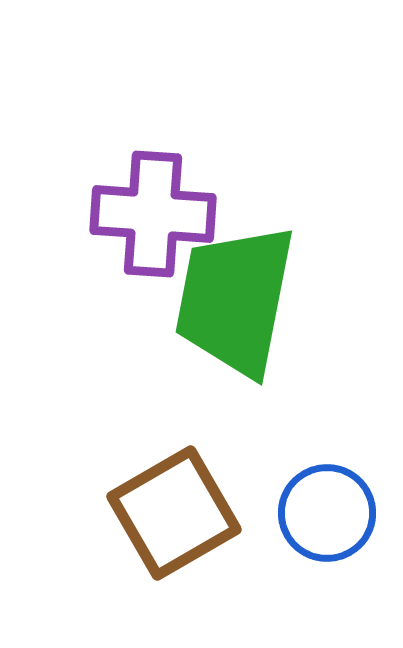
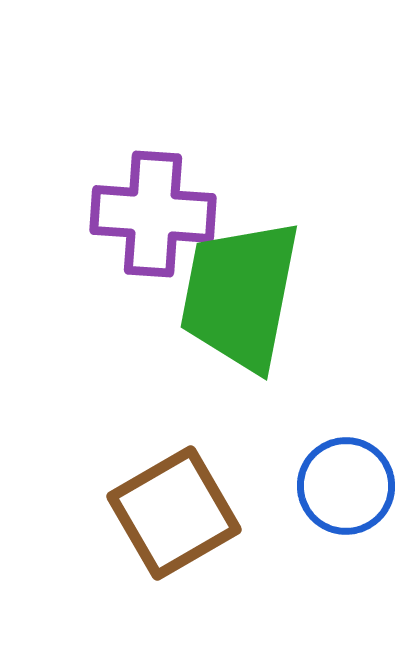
green trapezoid: moved 5 px right, 5 px up
blue circle: moved 19 px right, 27 px up
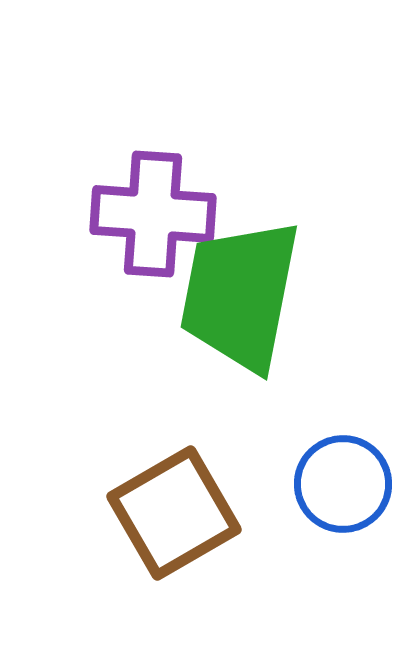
blue circle: moved 3 px left, 2 px up
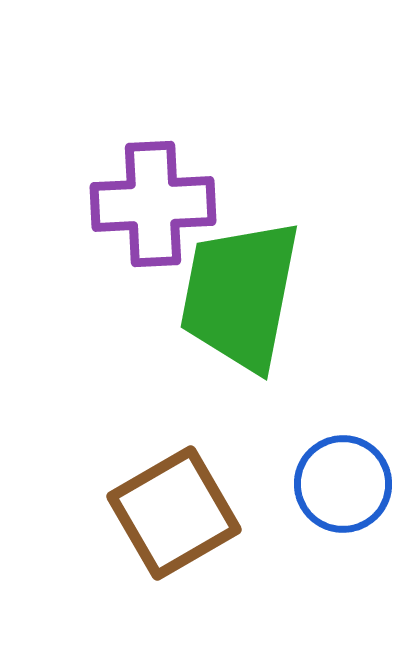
purple cross: moved 10 px up; rotated 7 degrees counterclockwise
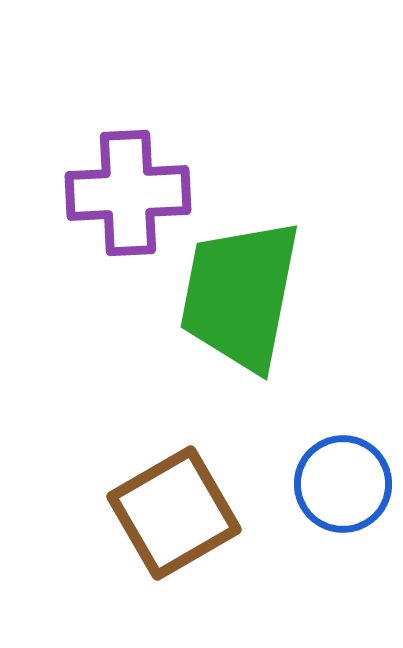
purple cross: moved 25 px left, 11 px up
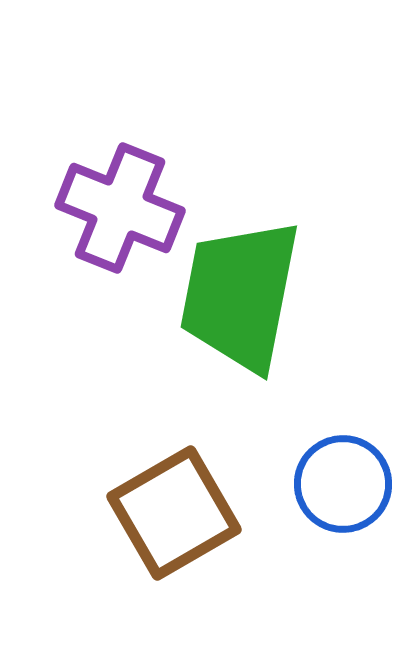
purple cross: moved 8 px left, 15 px down; rotated 25 degrees clockwise
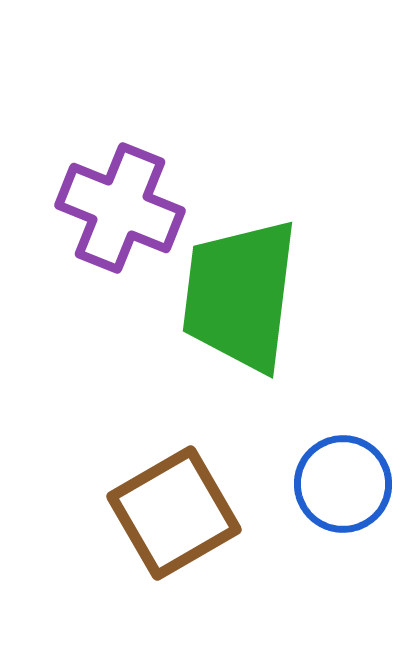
green trapezoid: rotated 4 degrees counterclockwise
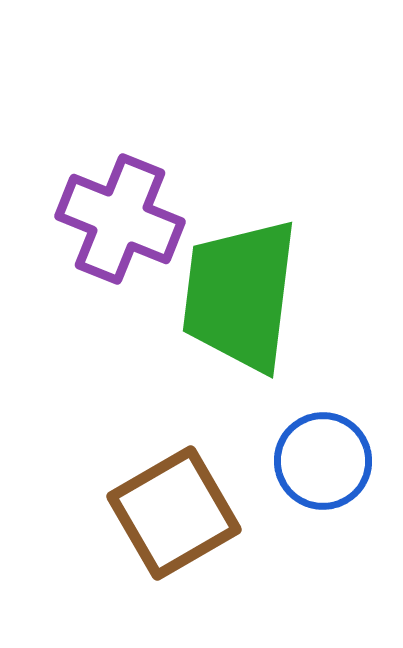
purple cross: moved 11 px down
blue circle: moved 20 px left, 23 px up
